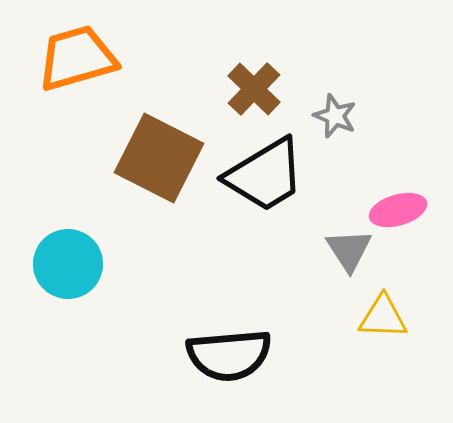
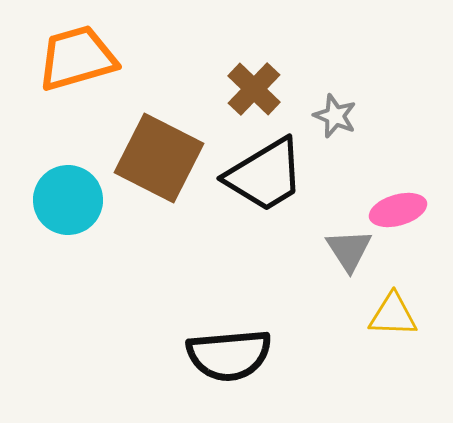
cyan circle: moved 64 px up
yellow triangle: moved 10 px right, 2 px up
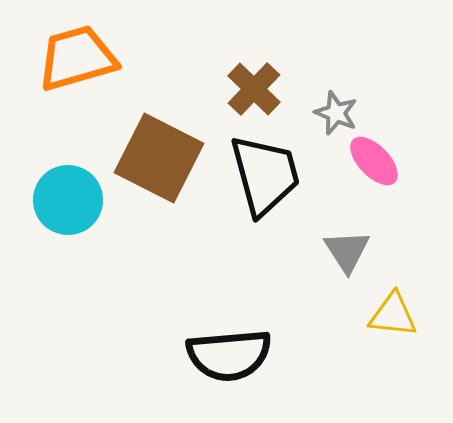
gray star: moved 1 px right, 3 px up
black trapezoid: rotated 74 degrees counterclockwise
pink ellipse: moved 24 px left, 49 px up; rotated 62 degrees clockwise
gray triangle: moved 2 px left, 1 px down
yellow triangle: rotated 4 degrees clockwise
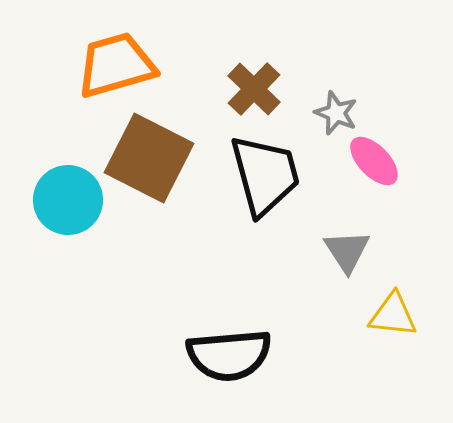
orange trapezoid: moved 39 px right, 7 px down
brown square: moved 10 px left
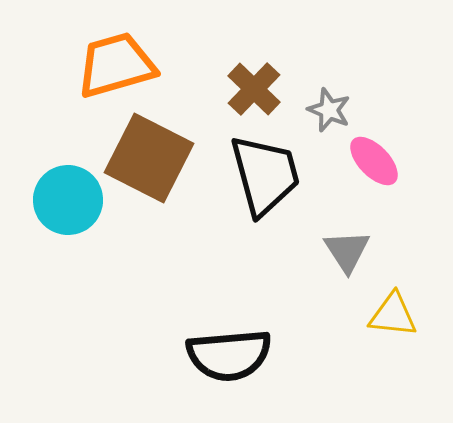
gray star: moved 7 px left, 3 px up
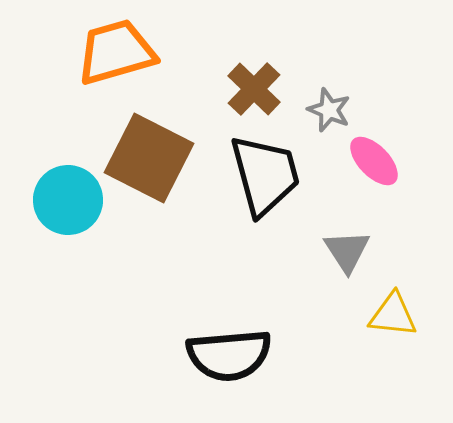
orange trapezoid: moved 13 px up
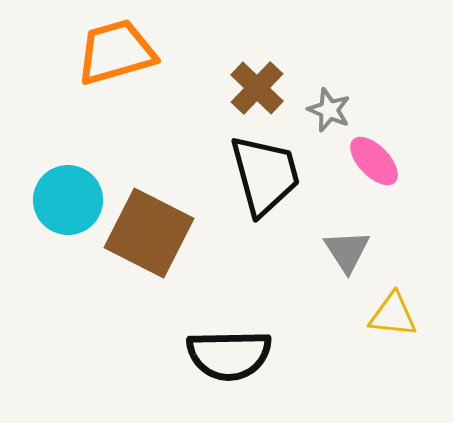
brown cross: moved 3 px right, 1 px up
brown square: moved 75 px down
black semicircle: rotated 4 degrees clockwise
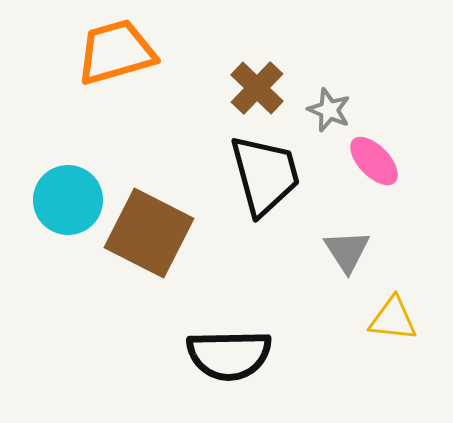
yellow triangle: moved 4 px down
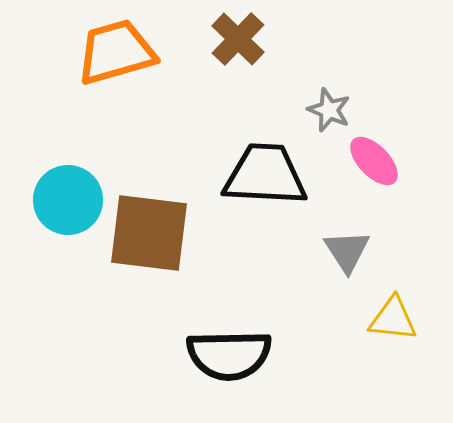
brown cross: moved 19 px left, 49 px up
black trapezoid: rotated 72 degrees counterclockwise
brown square: rotated 20 degrees counterclockwise
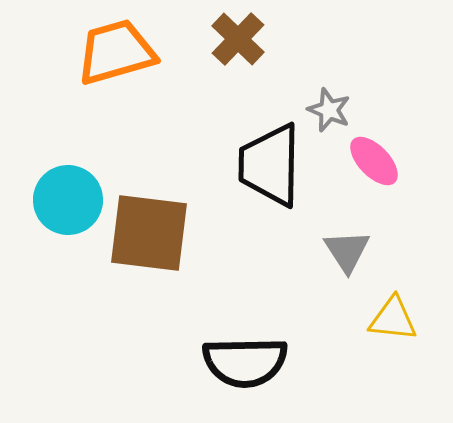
black trapezoid: moved 5 px right, 10 px up; rotated 92 degrees counterclockwise
black semicircle: moved 16 px right, 7 px down
